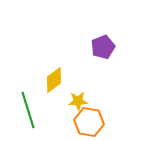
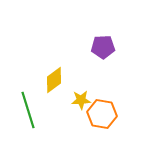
purple pentagon: rotated 20 degrees clockwise
yellow star: moved 3 px right, 1 px up
orange hexagon: moved 13 px right, 8 px up
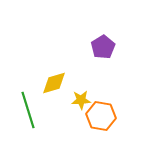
purple pentagon: rotated 30 degrees counterclockwise
yellow diamond: moved 3 px down; rotated 20 degrees clockwise
orange hexagon: moved 1 px left, 2 px down
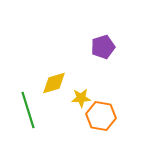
purple pentagon: rotated 15 degrees clockwise
yellow star: moved 2 px up
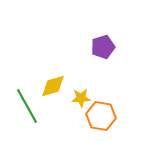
yellow diamond: moved 1 px left, 3 px down
green line: moved 1 px left, 4 px up; rotated 12 degrees counterclockwise
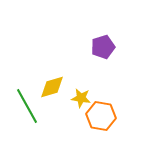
yellow diamond: moved 1 px left, 1 px down
yellow star: rotated 12 degrees clockwise
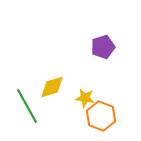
yellow star: moved 4 px right
orange hexagon: rotated 12 degrees clockwise
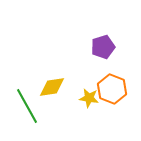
yellow diamond: rotated 8 degrees clockwise
yellow star: moved 4 px right
orange hexagon: moved 11 px right, 27 px up
